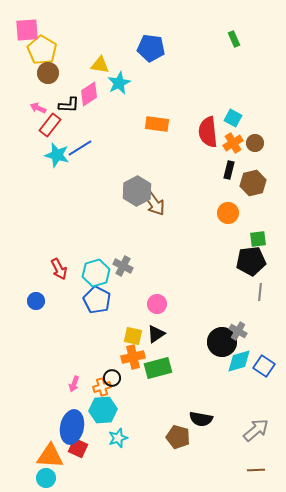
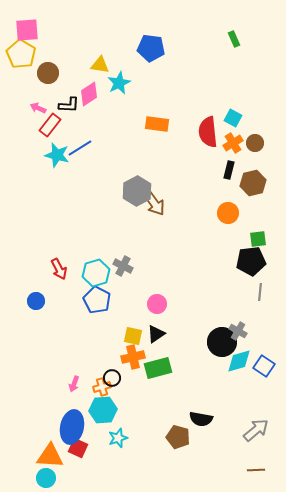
yellow pentagon at (42, 50): moved 21 px left, 4 px down
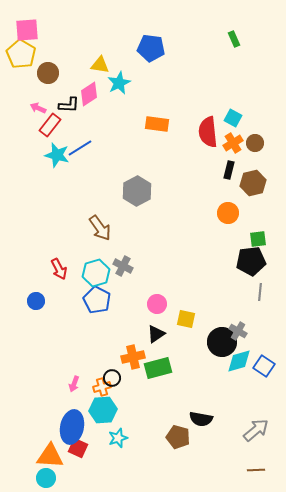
brown arrow at (154, 203): moved 54 px left, 25 px down
yellow square at (133, 336): moved 53 px right, 17 px up
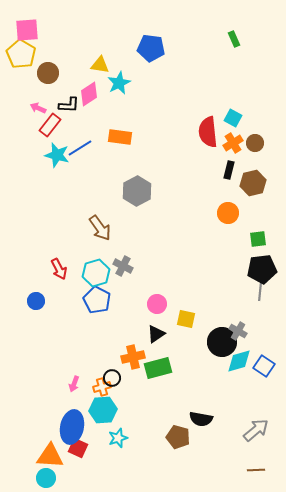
orange rectangle at (157, 124): moved 37 px left, 13 px down
black pentagon at (251, 261): moved 11 px right, 8 px down
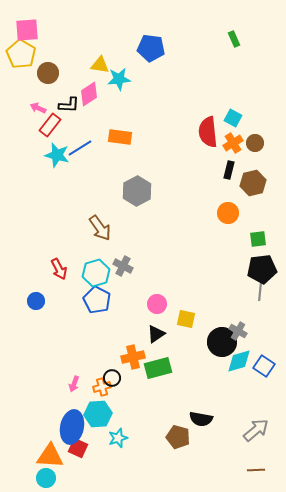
cyan star at (119, 83): moved 4 px up; rotated 20 degrees clockwise
cyan hexagon at (103, 410): moved 5 px left, 4 px down
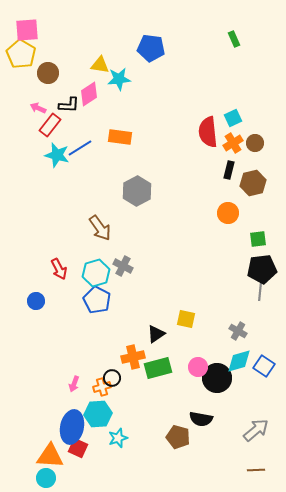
cyan square at (233, 118): rotated 36 degrees clockwise
pink circle at (157, 304): moved 41 px right, 63 px down
black circle at (222, 342): moved 5 px left, 36 px down
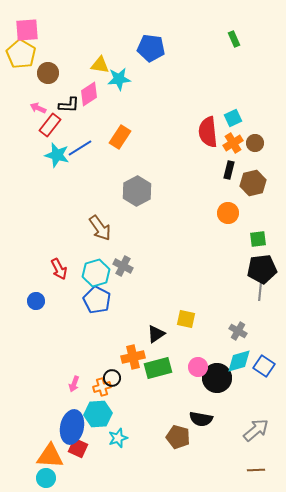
orange rectangle at (120, 137): rotated 65 degrees counterclockwise
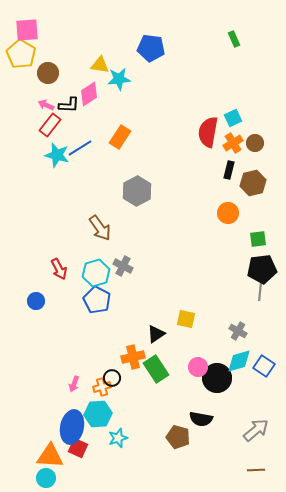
pink arrow at (38, 108): moved 8 px right, 3 px up
red semicircle at (208, 132): rotated 16 degrees clockwise
green rectangle at (158, 368): moved 2 px left, 1 px down; rotated 72 degrees clockwise
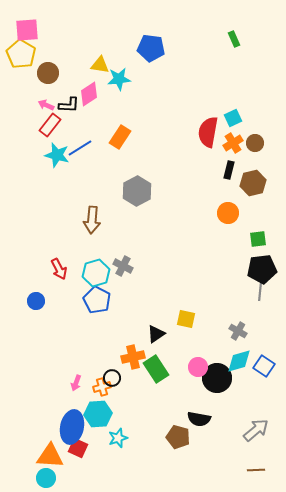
brown arrow at (100, 228): moved 8 px left, 8 px up; rotated 40 degrees clockwise
pink arrow at (74, 384): moved 2 px right, 1 px up
black semicircle at (201, 419): moved 2 px left
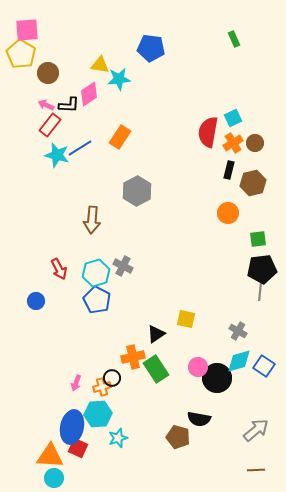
cyan circle at (46, 478): moved 8 px right
